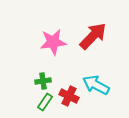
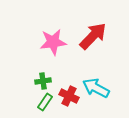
cyan arrow: moved 3 px down
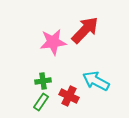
red arrow: moved 8 px left, 6 px up
cyan arrow: moved 7 px up
green rectangle: moved 4 px left
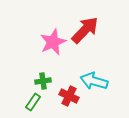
pink star: rotated 16 degrees counterclockwise
cyan arrow: moved 2 px left; rotated 12 degrees counterclockwise
green rectangle: moved 8 px left
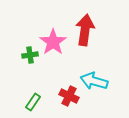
red arrow: rotated 36 degrees counterclockwise
pink star: rotated 12 degrees counterclockwise
green cross: moved 13 px left, 26 px up
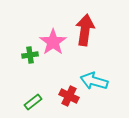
green rectangle: rotated 18 degrees clockwise
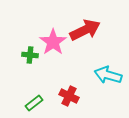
red arrow: rotated 56 degrees clockwise
green cross: rotated 14 degrees clockwise
cyan arrow: moved 14 px right, 6 px up
green rectangle: moved 1 px right, 1 px down
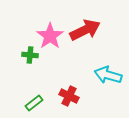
pink star: moved 3 px left, 6 px up
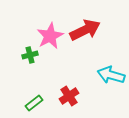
pink star: rotated 8 degrees clockwise
green cross: rotated 21 degrees counterclockwise
cyan arrow: moved 3 px right
red cross: rotated 30 degrees clockwise
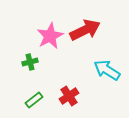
green cross: moved 7 px down
cyan arrow: moved 4 px left, 5 px up; rotated 16 degrees clockwise
green rectangle: moved 3 px up
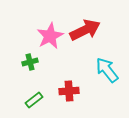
cyan arrow: rotated 20 degrees clockwise
red cross: moved 5 px up; rotated 30 degrees clockwise
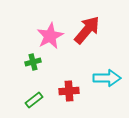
red arrow: moved 2 px right; rotated 24 degrees counterclockwise
green cross: moved 3 px right
cyan arrow: moved 8 px down; rotated 128 degrees clockwise
